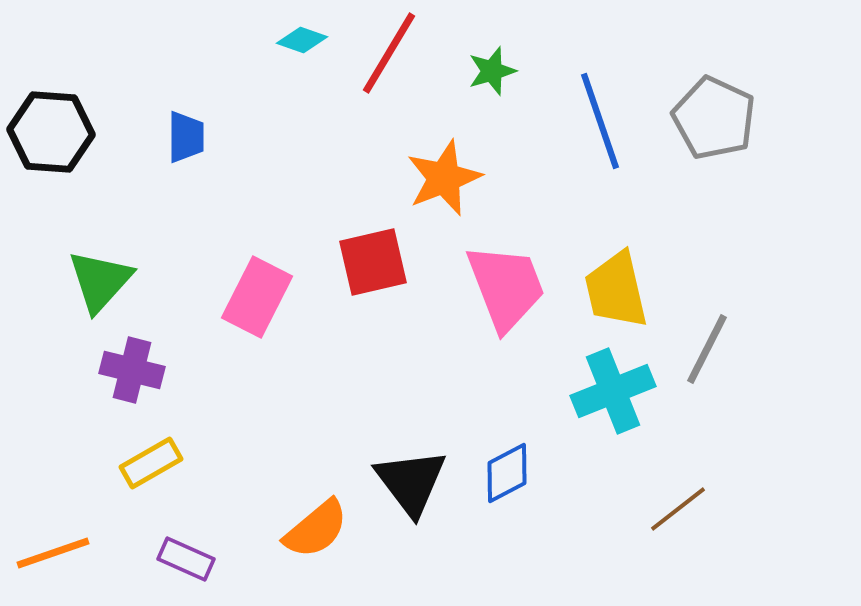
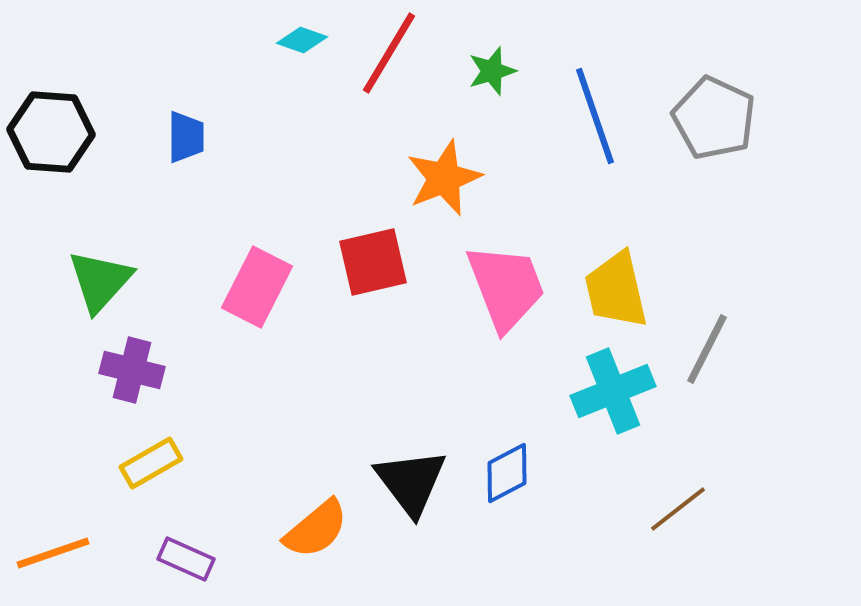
blue line: moved 5 px left, 5 px up
pink rectangle: moved 10 px up
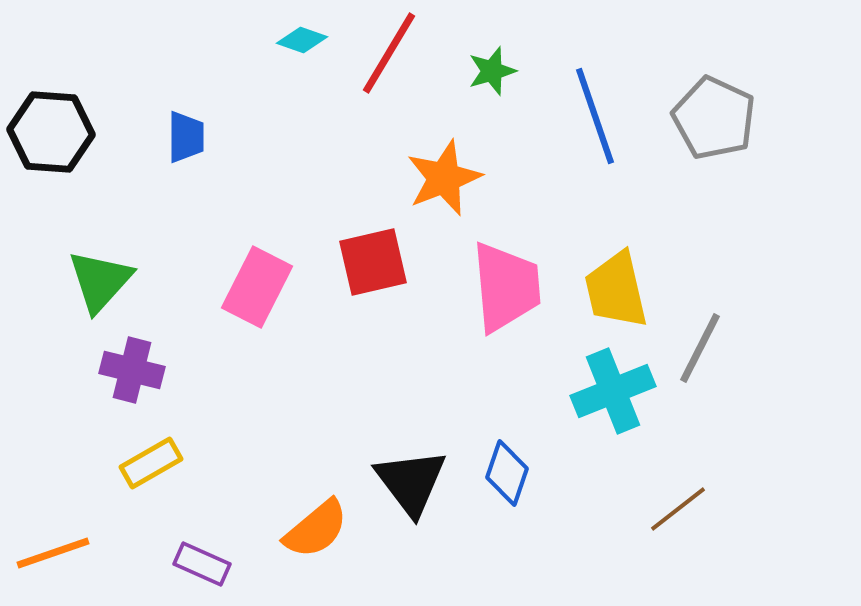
pink trapezoid: rotated 16 degrees clockwise
gray line: moved 7 px left, 1 px up
blue diamond: rotated 44 degrees counterclockwise
purple rectangle: moved 16 px right, 5 px down
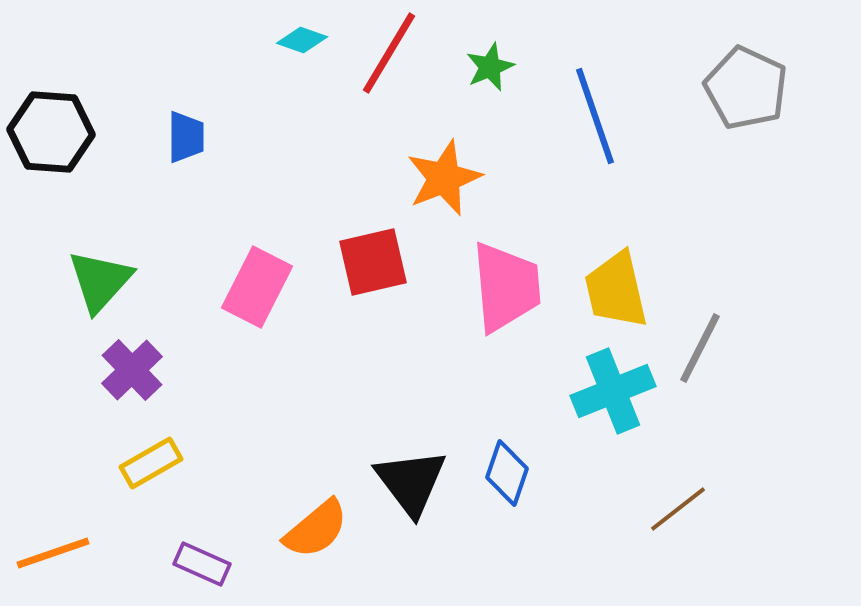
green star: moved 2 px left, 4 px up; rotated 6 degrees counterclockwise
gray pentagon: moved 32 px right, 30 px up
purple cross: rotated 32 degrees clockwise
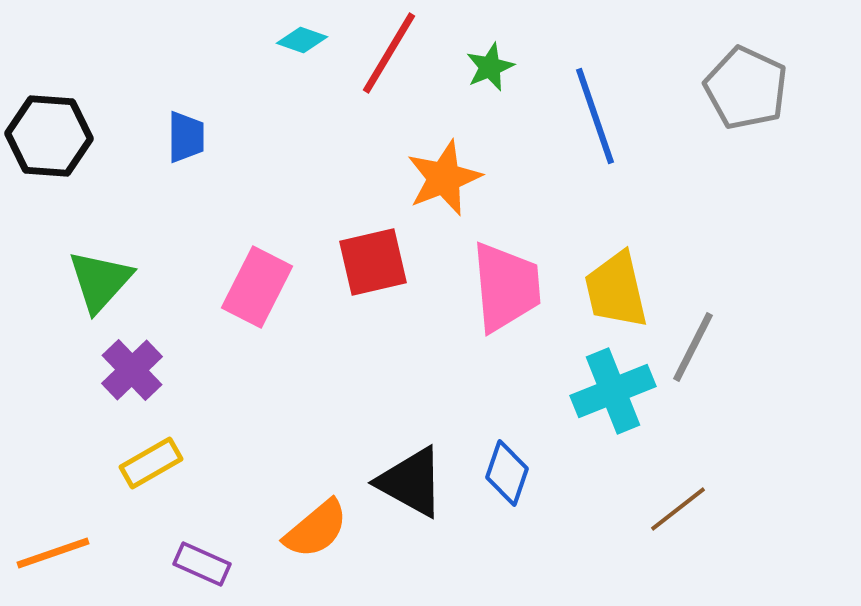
black hexagon: moved 2 px left, 4 px down
gray line: moved 7 px left, 1 px up
black triangle: rotated 24 degrees counterclockwise
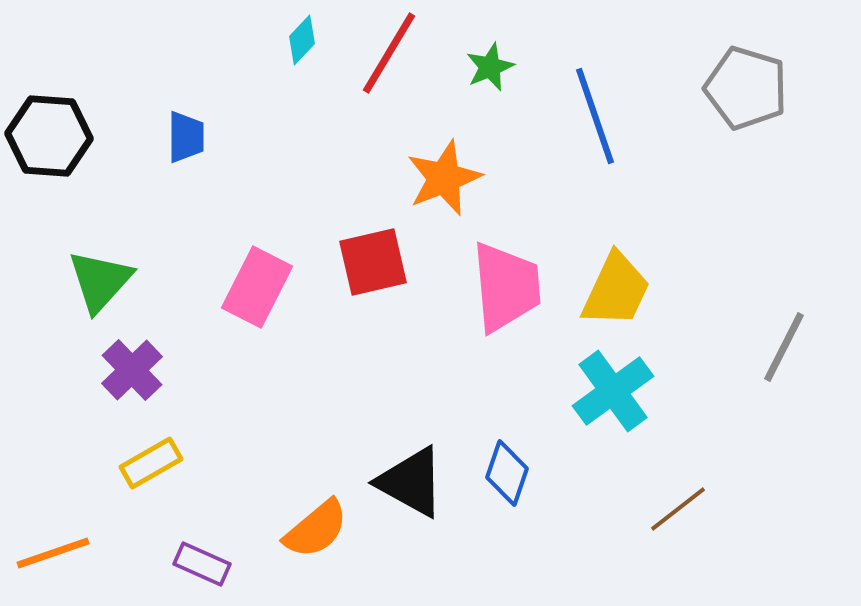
cyan diamond: rotated 66 degrees counterclockwise
gray pentagon: rotated 8 degrees counterclockwise
yellow trapezoid: rotated 142 degrees counterclockwise
gray line: moved 91 px right
cyan cross: rotated 14 degrees counterclockwise
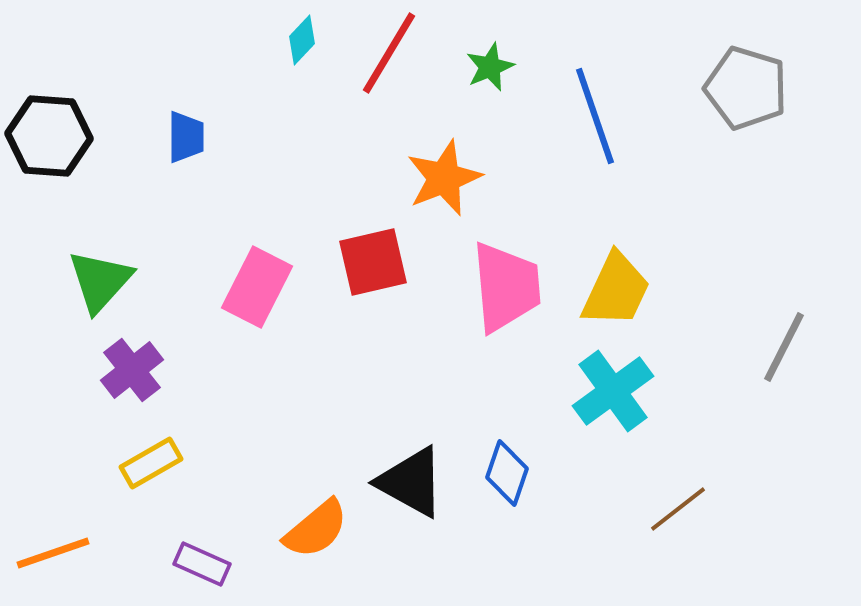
purple cross: rotated 6 degrees clockwise
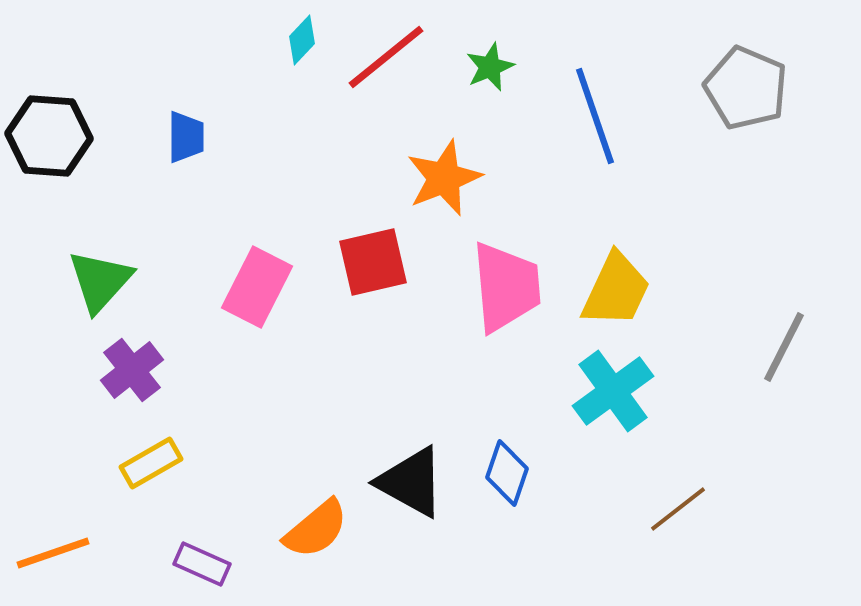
red line: moved 3 px left, 4 px down; rotated 20 degrees clockwise
gray pentagon: rotated 6 degrees clockwise
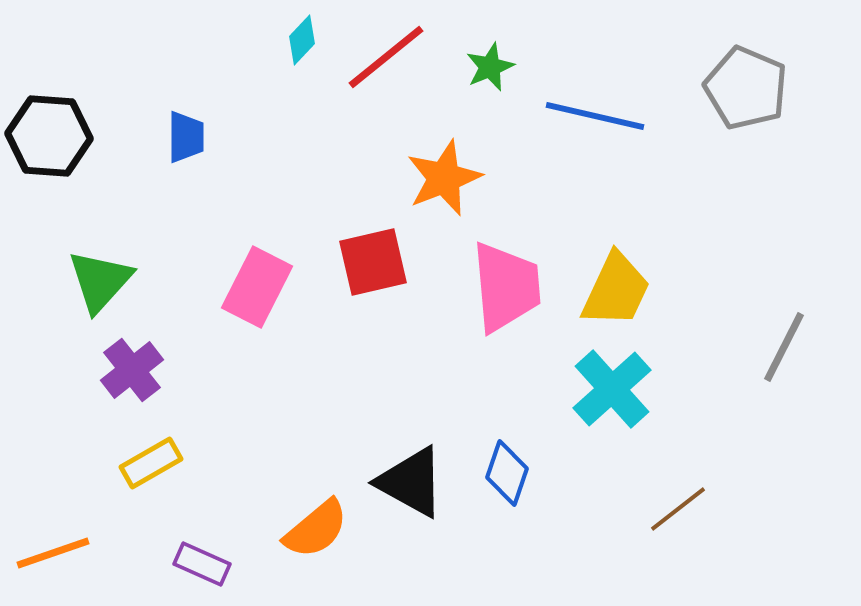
blue line: rotated 58 degrees counterclockwise
cyan cross: moved 1 px left, 2 px up; rotated 6 degrees counterclockwise
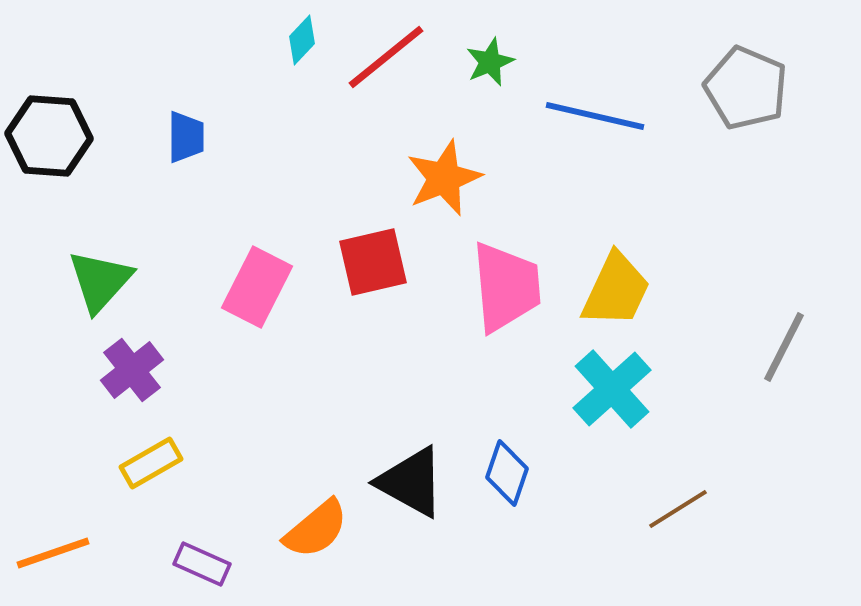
green star: moved 5 px up
brown line: rotated 6 degrees clockwise
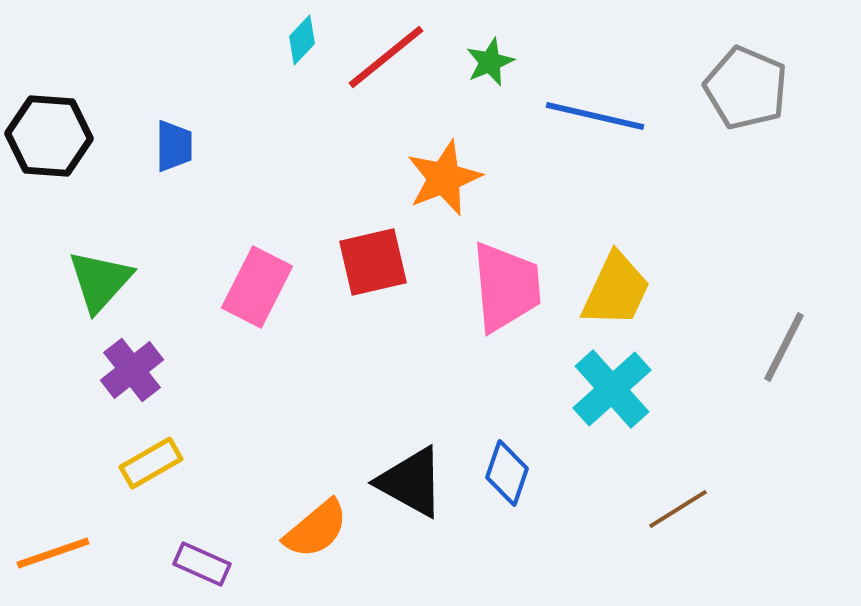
blue trapezoid: moved 12 px left, 9 px down
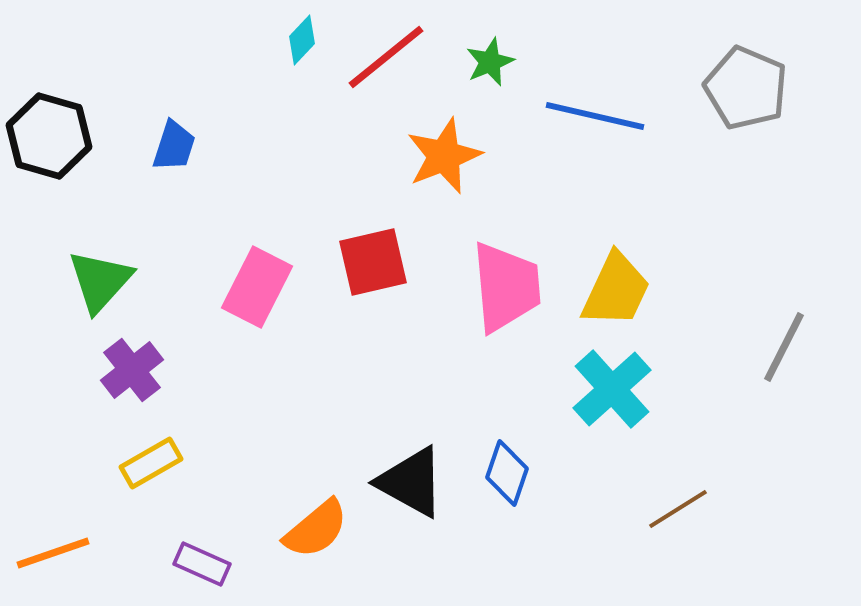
black hexagon: rotated 12 degrees clockwise
blue trapezoid: rotated 18 degrees clockwise
orange star: moved 22 px up
